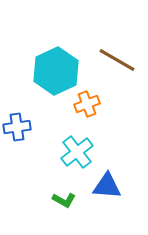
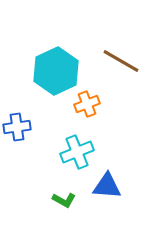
brown line: moved 4 px right, 1 px down
cyan cross: rotated 16 degrees clockwise
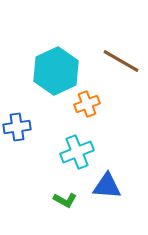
green L-shape: moved 1 px right
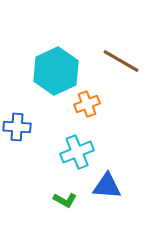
blue cross: rotated 12 degrees clockwise
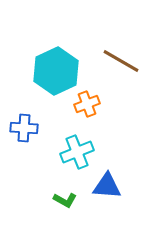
blue cross: moved 7 px right, 1 px down
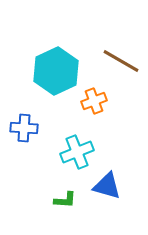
orange cross: moved 7 px right, 3 px up
blue triangle: rotated 12 degrees clockwise
green L-shape: rotated 25 degrees counterclockwise
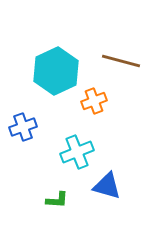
brown line: rotated 15 degrees counterclockwise
blue cross: moved 1 px left, 1 px up; rotated 24 degrees counterclockwise
green L-shape: moved 8 px left
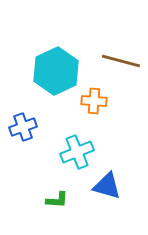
orange cross: rotated 25 degrees clockwise
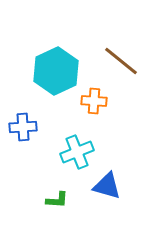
brown line: rotated 24 degrees clockwise
blue cross: rotated 16 degrees clockwise
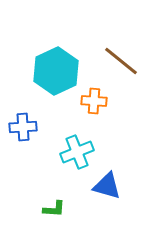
green L-shape: moved 3 px left, 9 px down
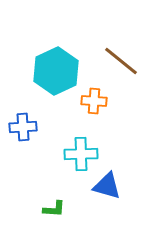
cyan cross: moved 4 px right, 2 px down; rotated 20 degrees clockwise
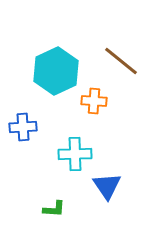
cyan cross: moved 6 px left
blue triangle: rotated 40 degrees clockwise
